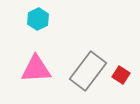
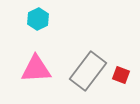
red square: rotated 12 degrees counterclockwise
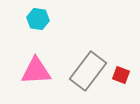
cyan hexagon: rotated 25 degrees counterclockwise
pink triangle: moved 2 px down
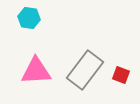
cyan hexagon: moved 9 px left, 1 px up
gray rectangle: moved 3 px left, 1 px up
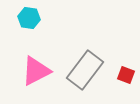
pink triangle: rotated 24 degrees counterclockwise
red square: moved 5 px right
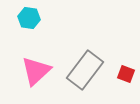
pink triangle: rotated 16 degrees counterclockwise
red square: moved 1 px up
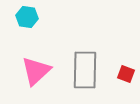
cyan hexagon: moved 2 px left, 1 px up
gray rectangle: rotated 36 degrees counterclockwise
